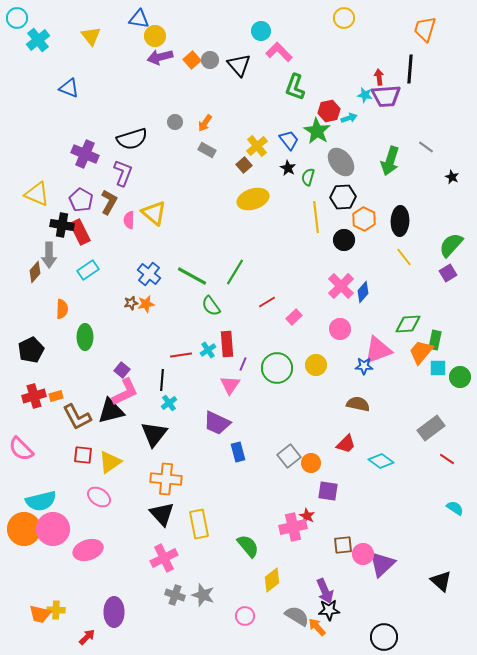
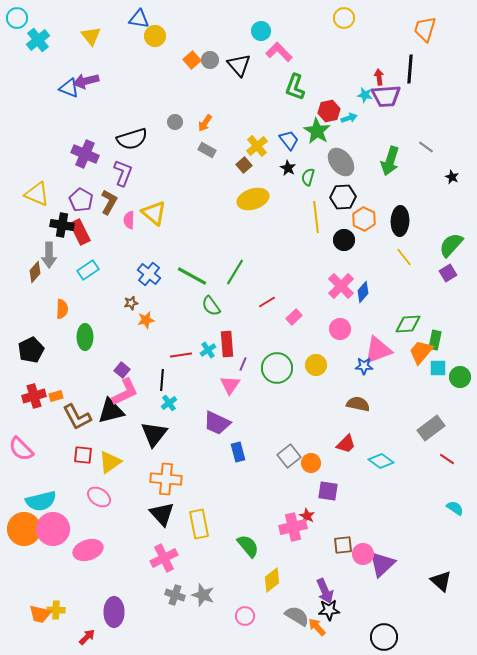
purple arrow at (160, 57): moved 74 px left, 24 px down
orange star at (146, 304): moved 16 px down
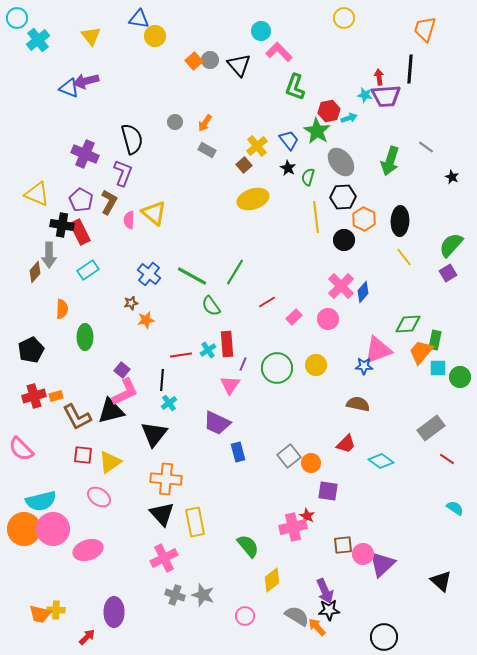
orange square at (192, 60): moved 2 px right, 1 px down
black semicircle at (132, 139): rotated 88 degrees counterclockwise
pink circle at (340, 329): moved 12 px left, 10 px up
yellow rectangle at (199, 524): moved 4 px left, 2 px up
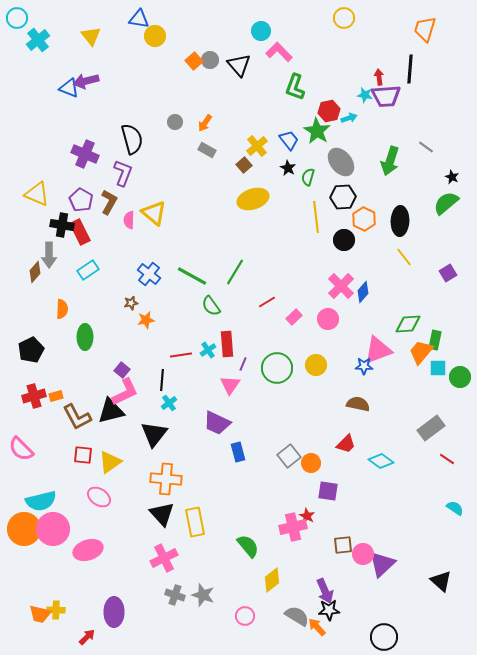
green semicircle at (451, 245): moved 5 px left, 42 px up; rotated 8 degrees clockwise
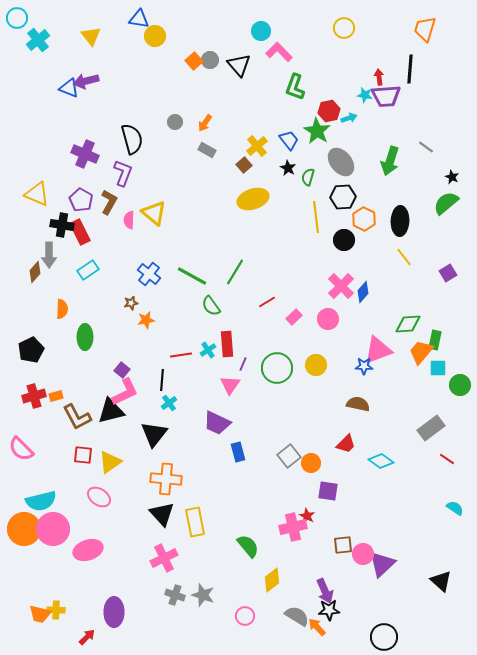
yellow circle at (344, 18): moved 10 px down
green circle at (460, 377): moved 8 px down
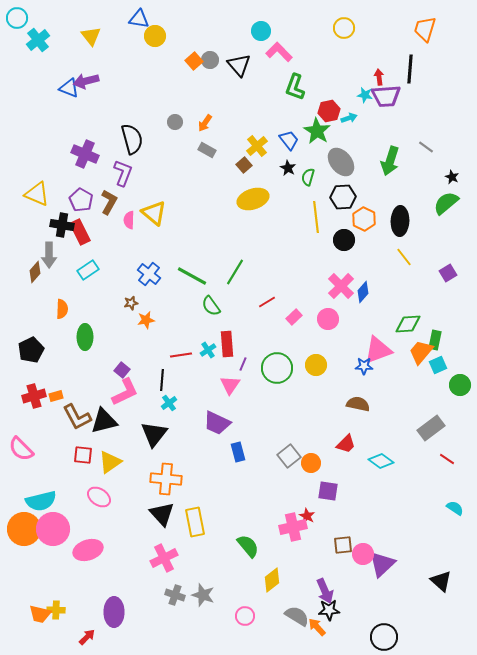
cyan square at (438, 368): moved 3 px up; rotated 24 degrees counterclockwise
black triangle at (111, 411): moved 7 px left, 10 px down
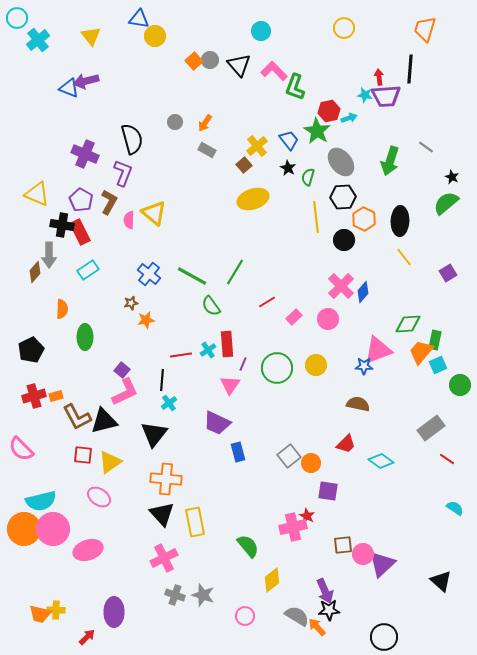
pink L-shape at (279, 52): moved 5 px left, 19 px down
